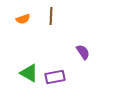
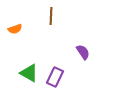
orange semicircle: moved 8 px left, 10 px down
purple rectangle: rotated 54 degrees counterclockwise
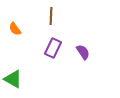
orange semicircle: rotated 72 degrees clockwise
green triangle: moved 16 px left, 6 px down
purple rectangle: moved 2 px left, 29 px up
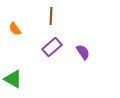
purple rectangle: moved 1 px left, 1 px up; rotated 24 degrees clockwise
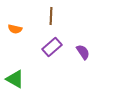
orange semicircle: rotated 40 degrees counterclockwise
green triangle: moved 2 px right
